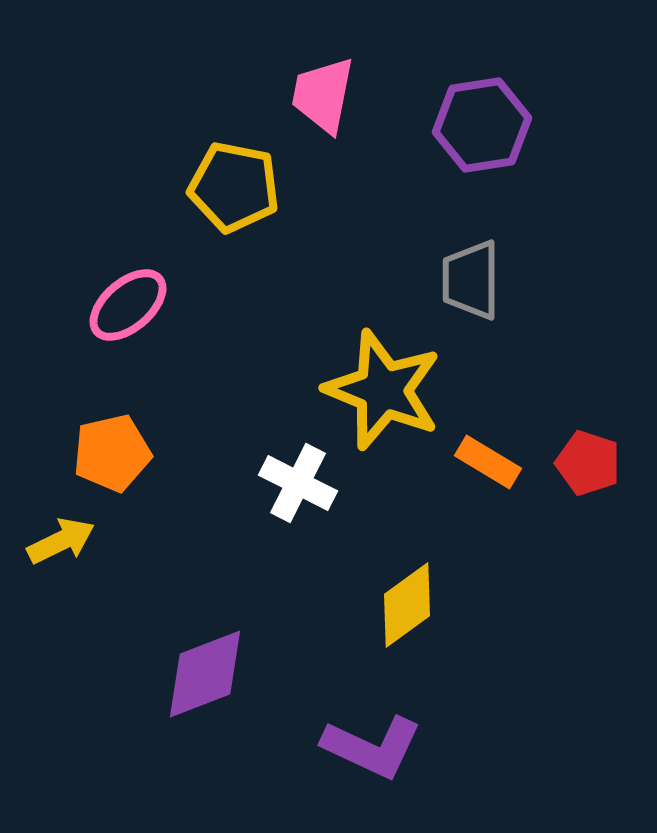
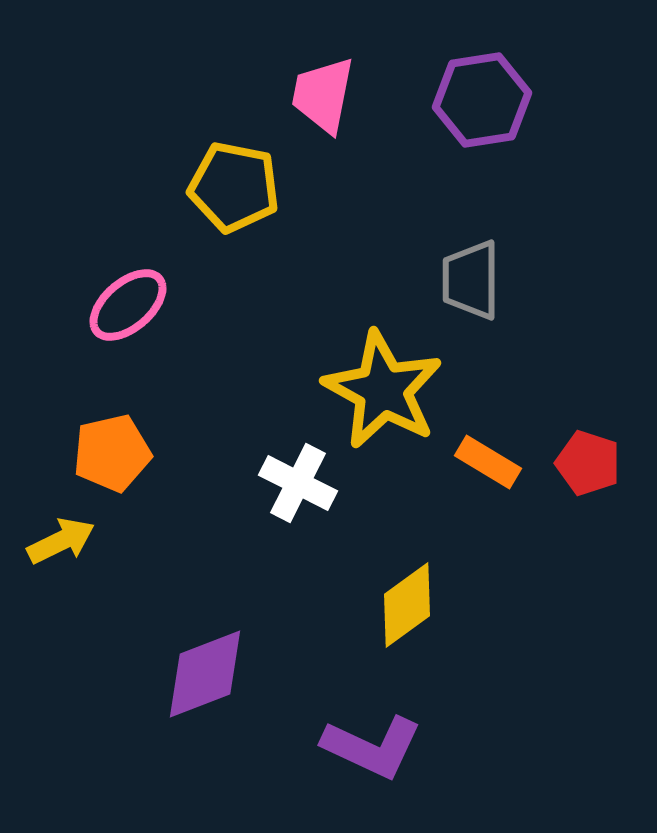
purple hexagon: moved 25 px up
yellow star: rotated 7 degrees clockwise
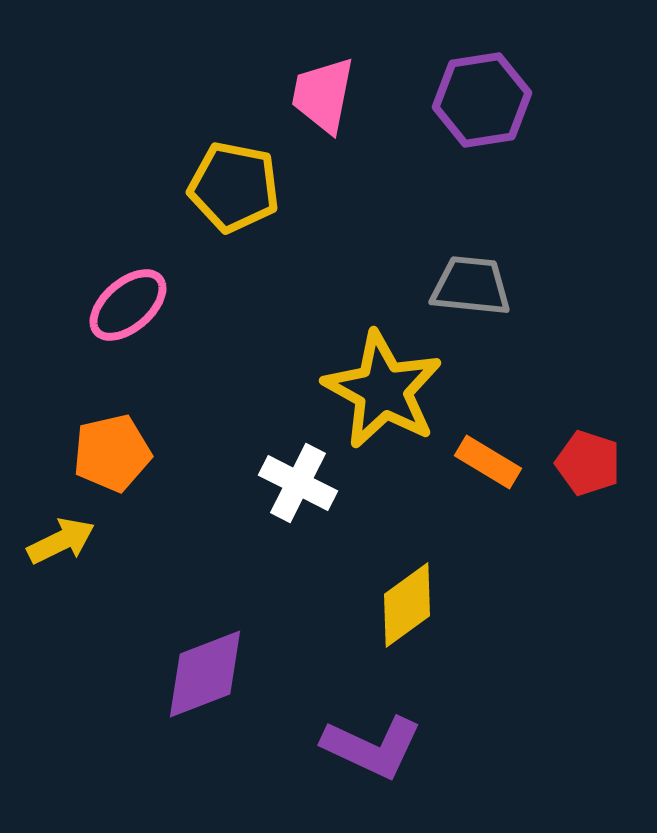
gray trapezoid: moved 6 px down; rotated 96 degrees clockwise
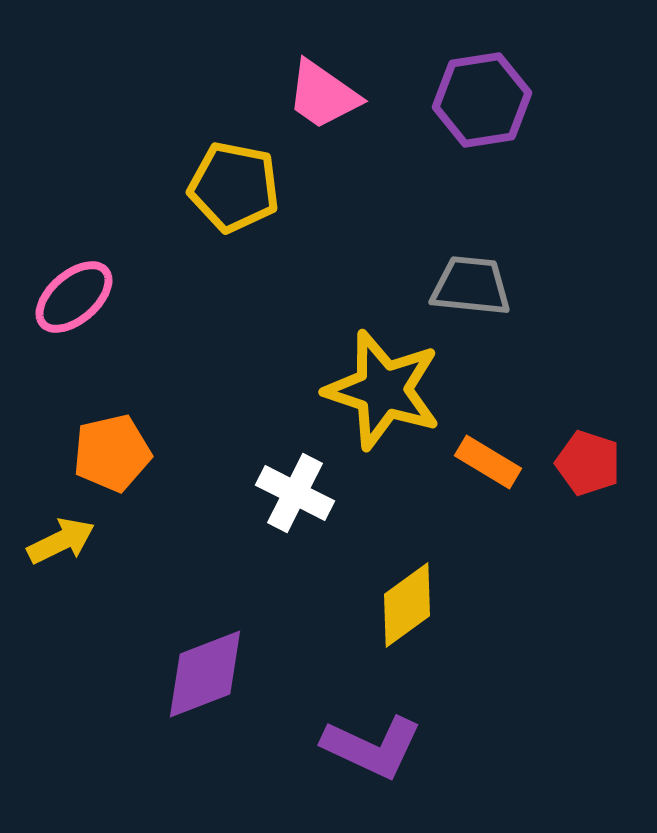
pink trapezoid: rotated 66 degrees counterclockwise
pink ellipse: moved 54 px left, 8 px up
yellow star: rotated 11 degrees counterclockwise
white cross: moved 3 px left, 10 px down
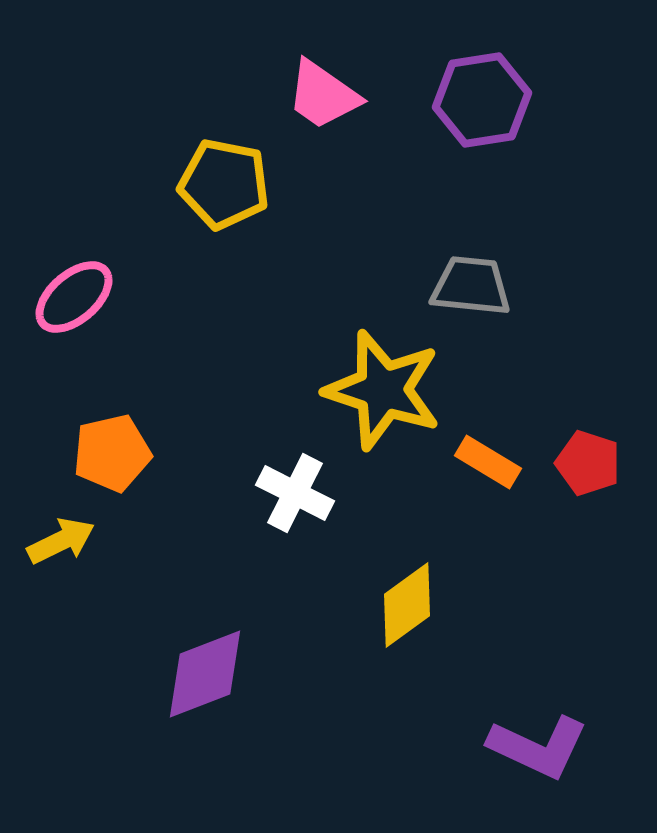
yellow pentagon: moved 10 px left, 3 px up
purple L-shape: moved 166 px right
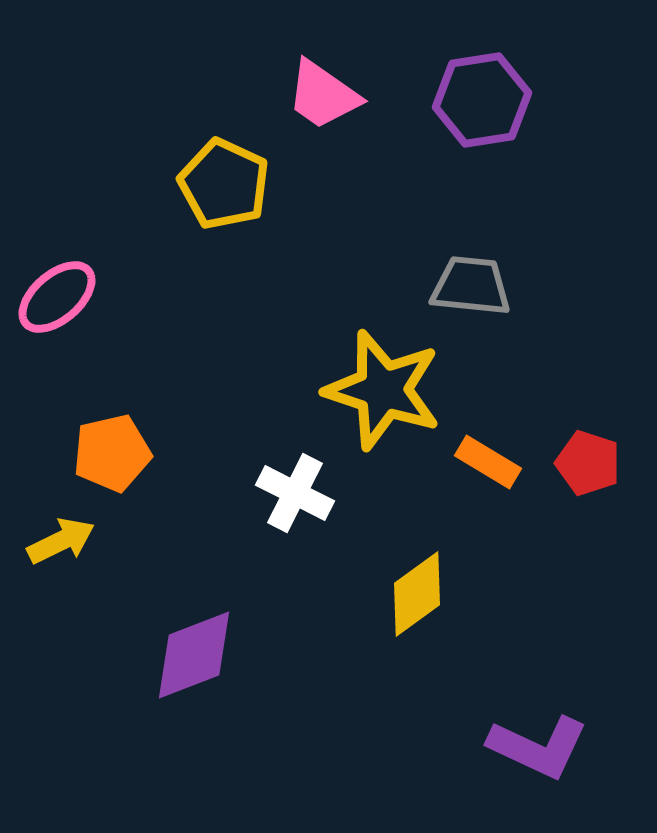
yellow pentagon: rotated 14 degrees clockwise
pink ellipse: moved 17 px left
yellow diamond: moved 10 px right, 11 px up
purple diamond: moved 11 px left, 19 px up
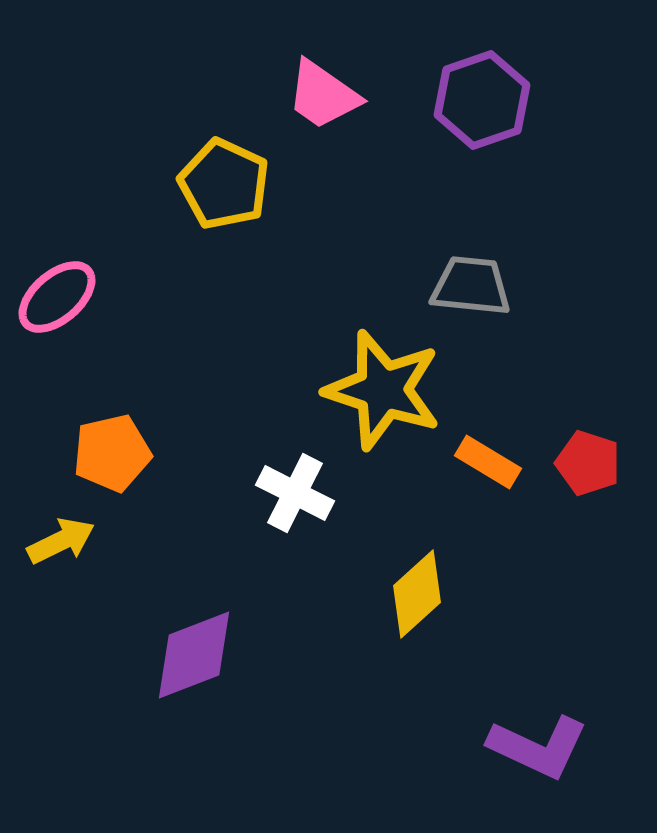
purple hexagon: rotated 10 degrees counterclockwise
yellow diamond: rotated 6 degrees counterclockwise
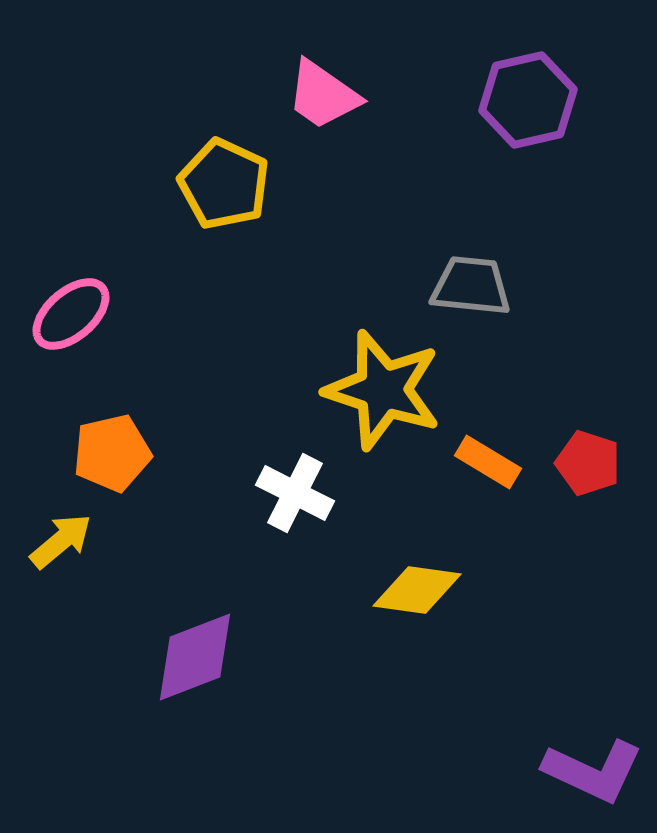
purple hexagon: moved 46 px right; rotated 6 degrees clockwise
pink ellipse: moved 14 px right, 17 px down
yellow arrow: rotated 14 degrees counterclockwise
yellow diamond: moved 4 px up; rotated 50 degrees clockwise
purple diamond: moved 1 px right, 2 px down
purple L-shape: moved 55 px right, 24 px down
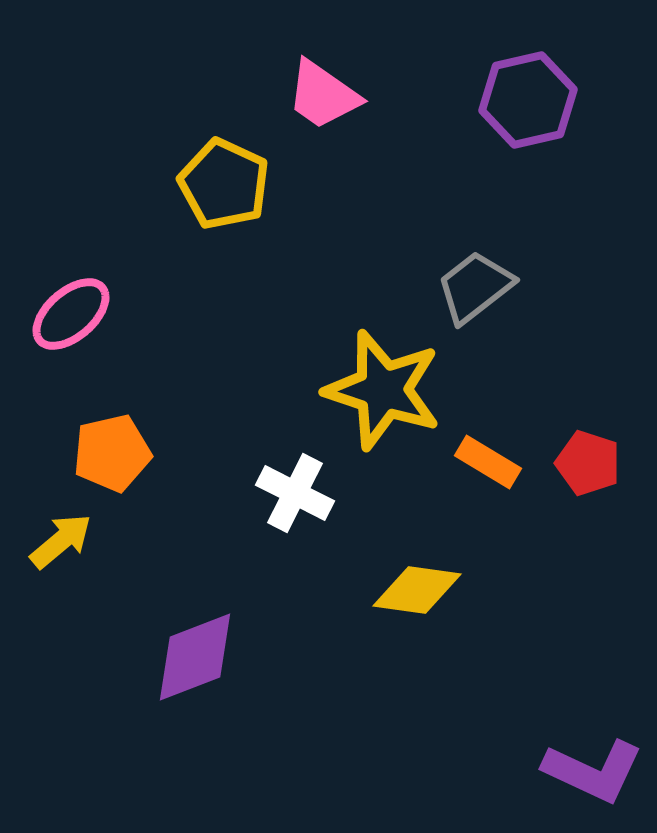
gray trapezoid: moved 4 px right, 1 px down; rotated 44 degrees counterclockwise
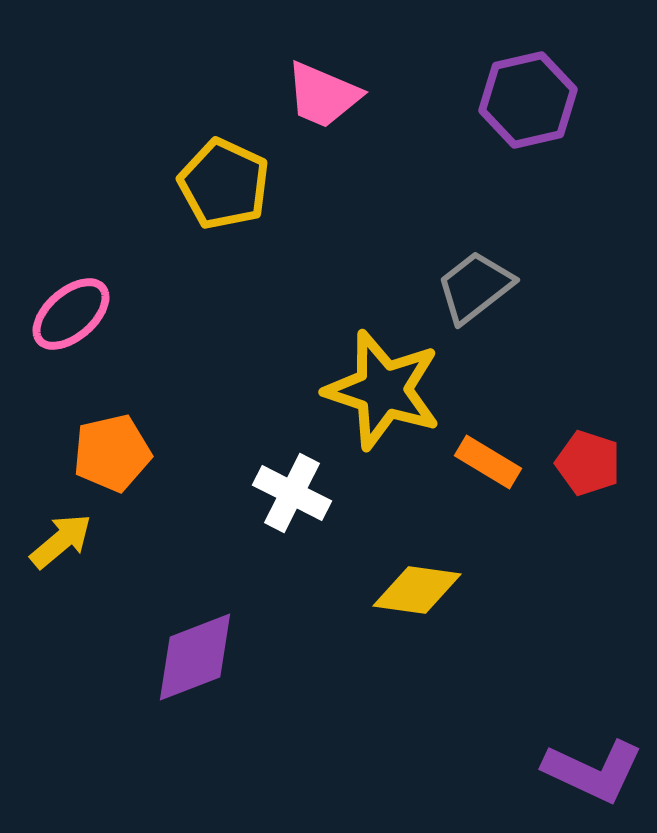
pink trapezoid: rotated 12 degrees counterclockwise
white cross: moved 3 px left
